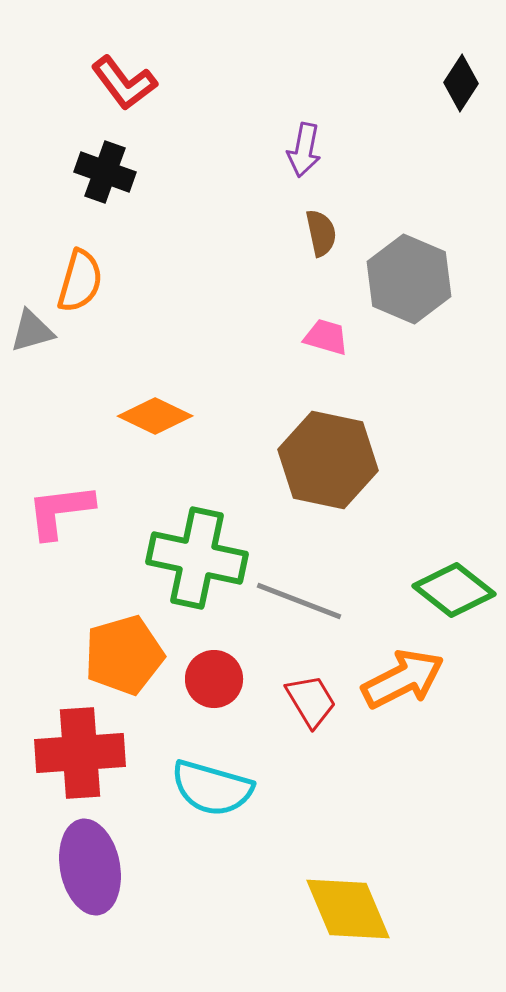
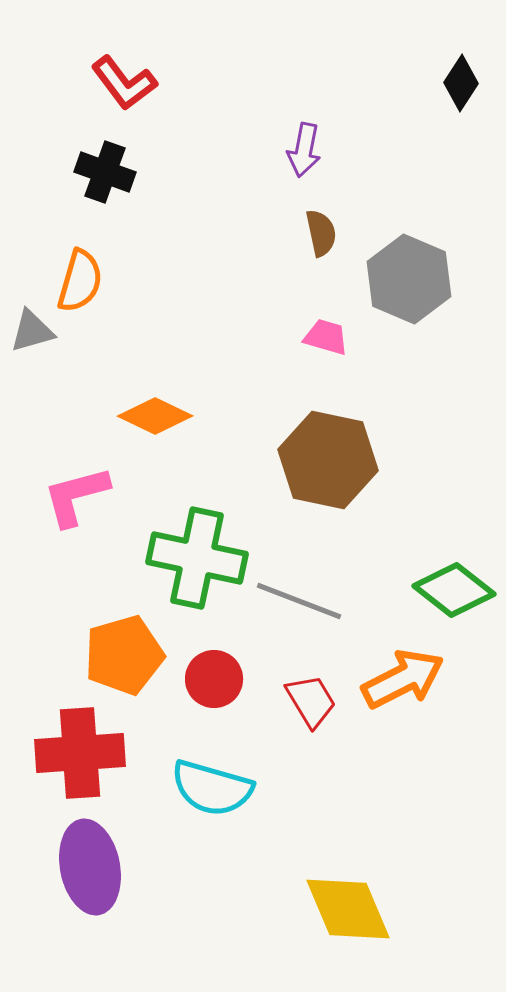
pink L-shape: moved 16 px right, 15 px up; rotated 8 degrees counterclockwise
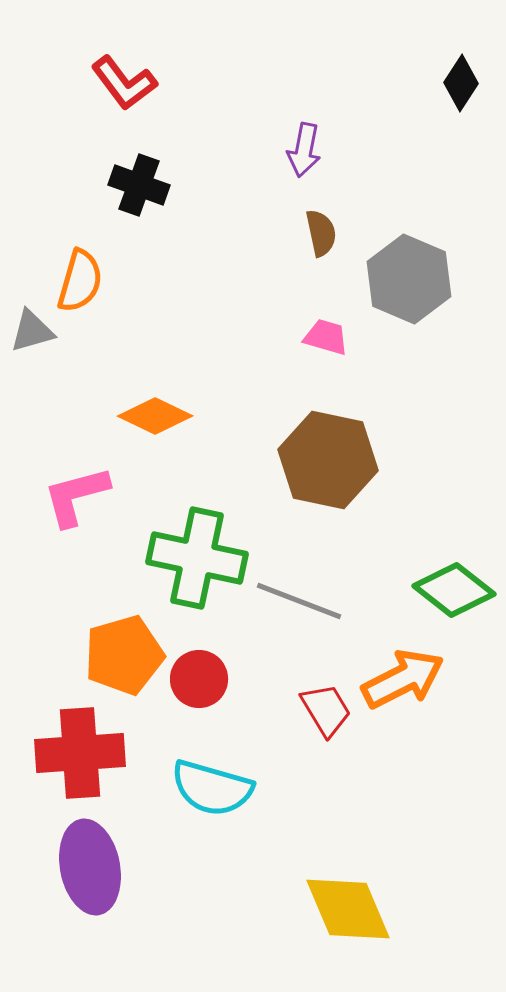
black cross: moved 34 px right, 13 px down
red circle: moved 15 px left
red trapezoid: moved 15 px right, 9 px down
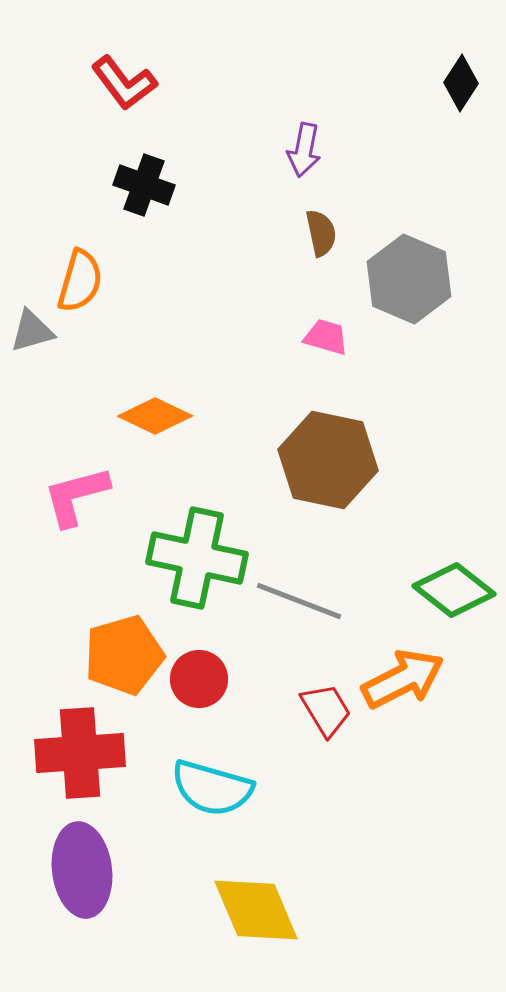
black cross: moved 5 px right
purple ellipse: moved 8 px left, 3 px down; rotated 4 degrees clockwise
yellow diamond: moved 92 px left, 1 px down
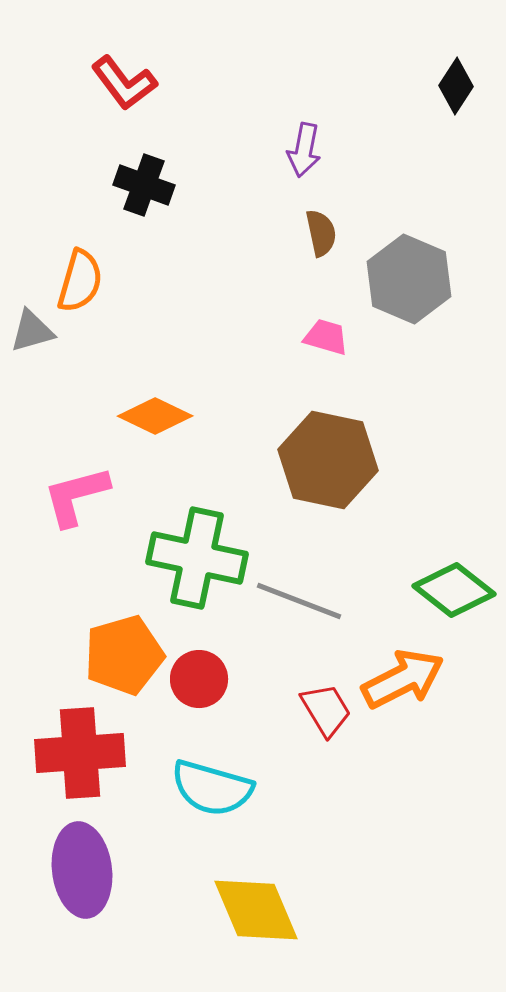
black diamond: moved 5 px left, 3 px down
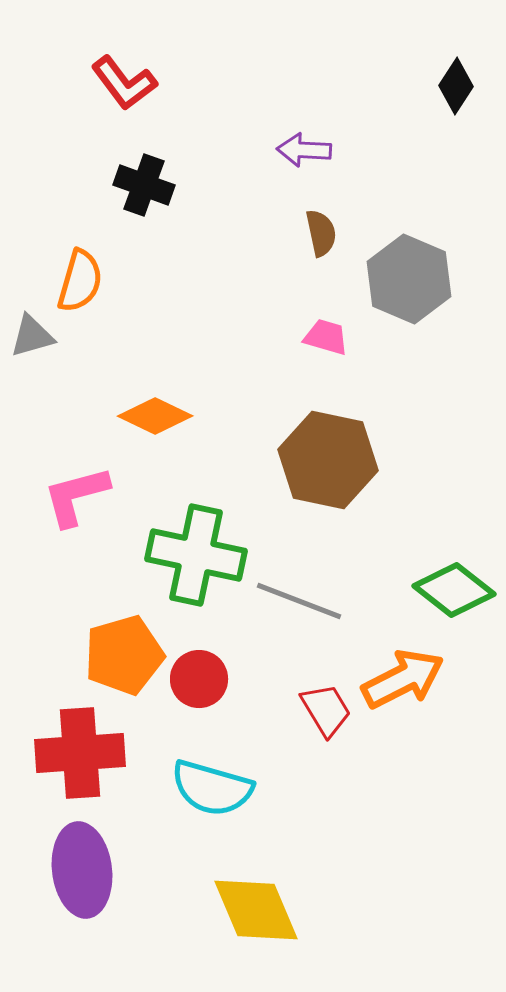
purple arrow: rotated 82 degrees clockwise
gray triangle: moved 5 px down
green cross: moved 1 px left, 3 px up
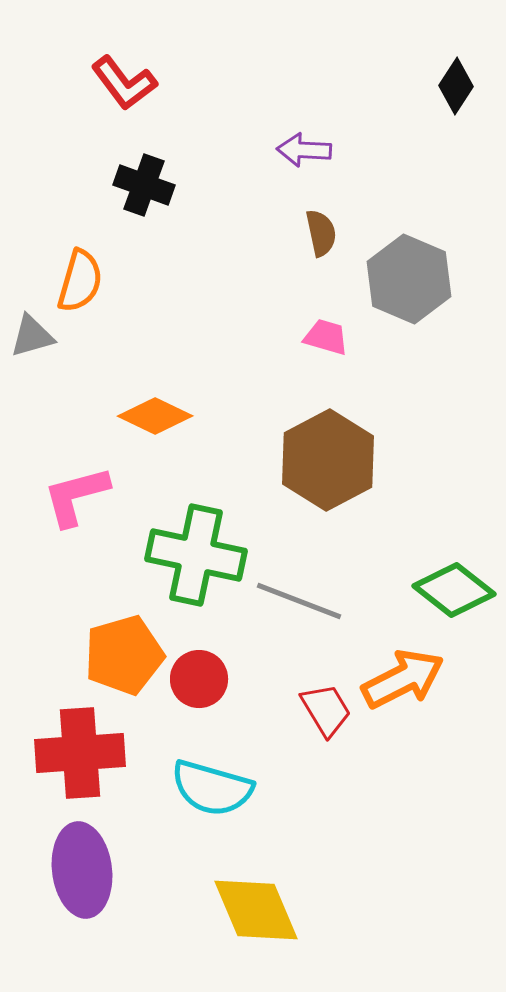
brown hexagon: rotated 20 degrees clockwise
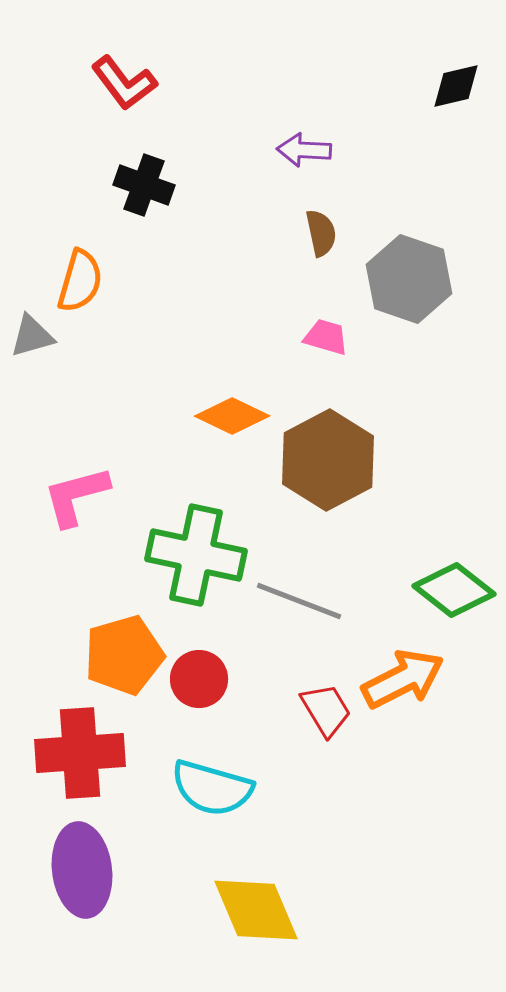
black diamond: rotated 44 degrees clockwise
gray hexagon: rotated 4 degrees counterclockwise
orange diamond: moved 77 px right
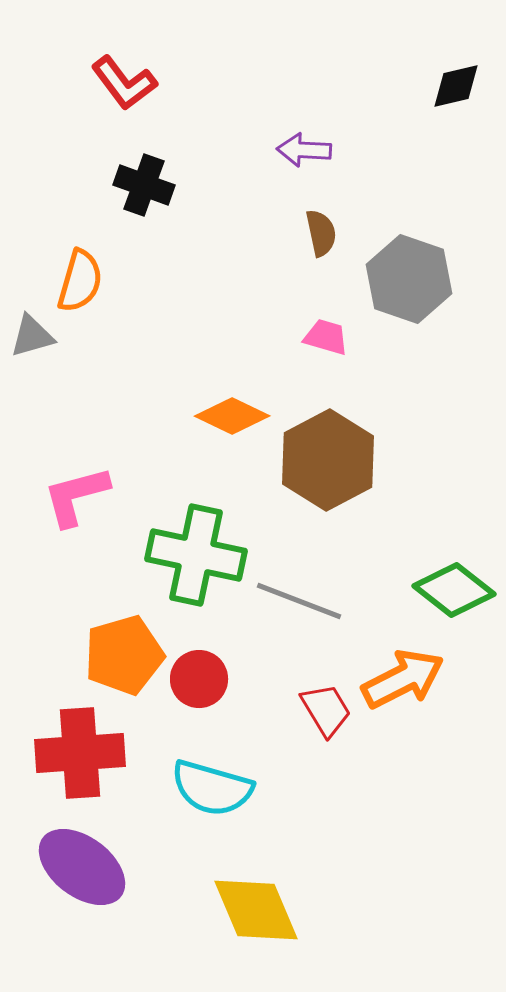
purple ellipse: moved 3 px up; rotated 46 degrees counterclockwise
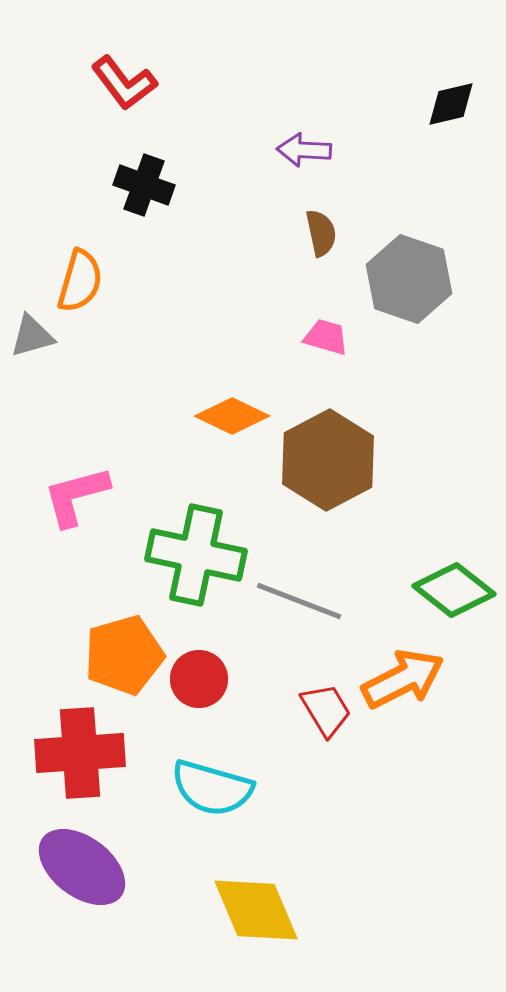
black diamond: moved 5 px left, 18 px down
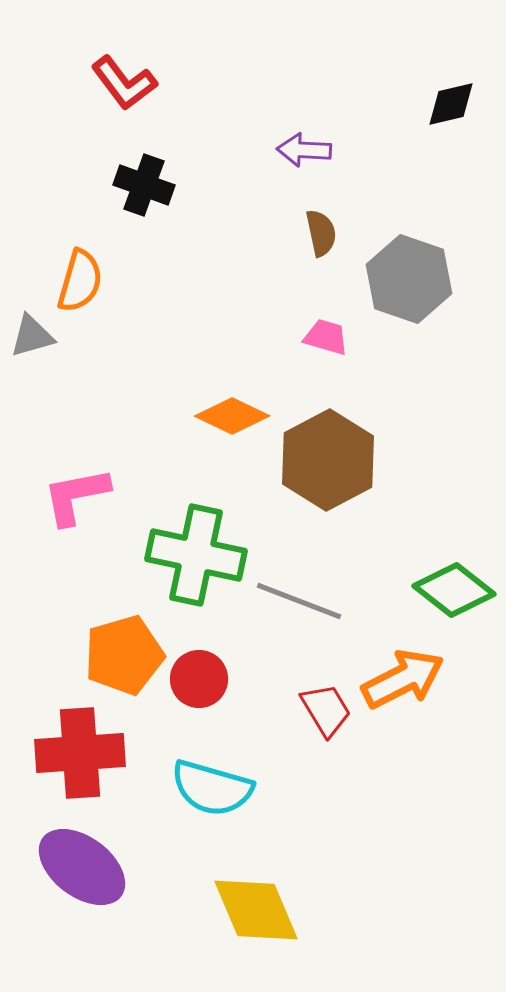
pink L-shape: rotated 4 degrees clockwise
